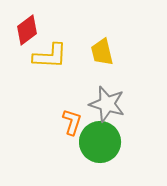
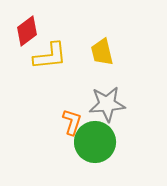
red diamond: moved 1 px down
yellow L-shape: rotated 9 degrees counterclockwise
gray star: rotated 21 degrees counterclockwise
green circle: moved 5 px left
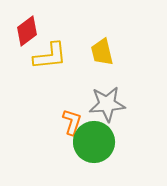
green circle: moved 1 px left
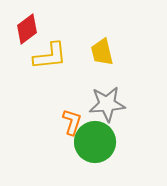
red diamond: moved 2 px up
green circle: moved 1 px right
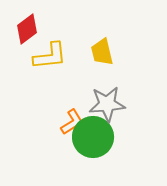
orange L-shape: rotated 40 degrees clockwise
green circle: moved 2 px left, 5 px up
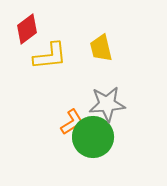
yellow trapezoid: moved 1 px left, 4 px up
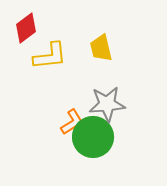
red diamond: moved 1 px left, 1 px up
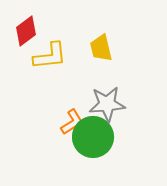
red diamond: moved 3 px down
